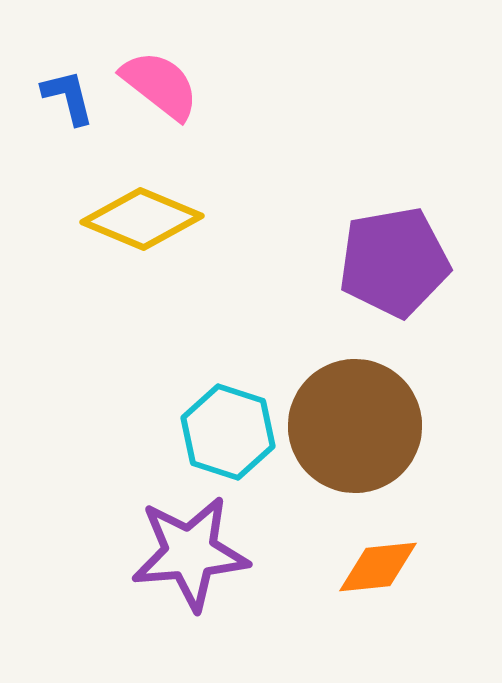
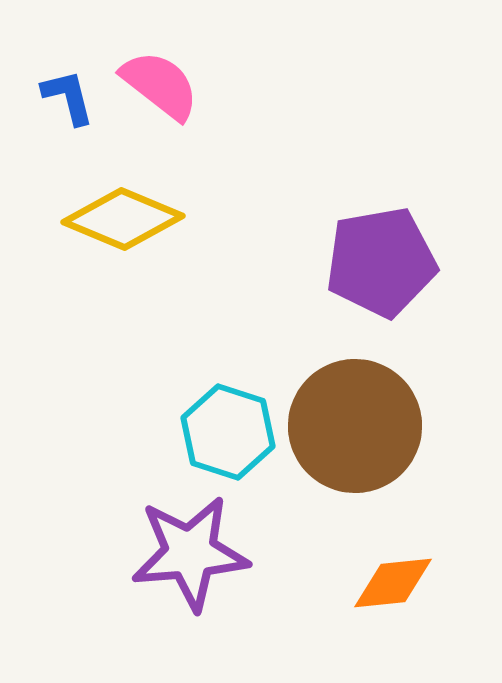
yellow diamond: moved 19 px left
purple pentagon: moved 13 px left
orange diamond: moved 15 px right, 16 px down
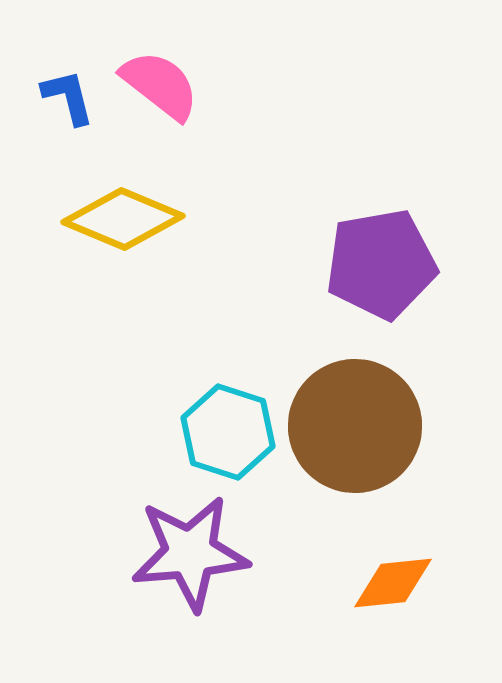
purple pentagon: moved 2 px down
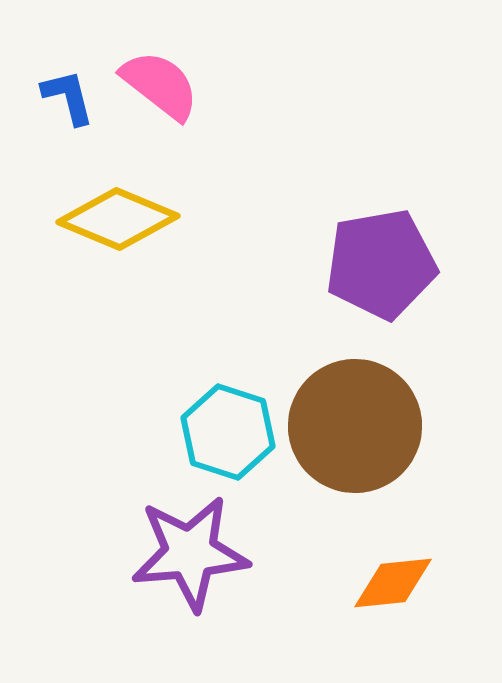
yellow diamond: moved 5 px left
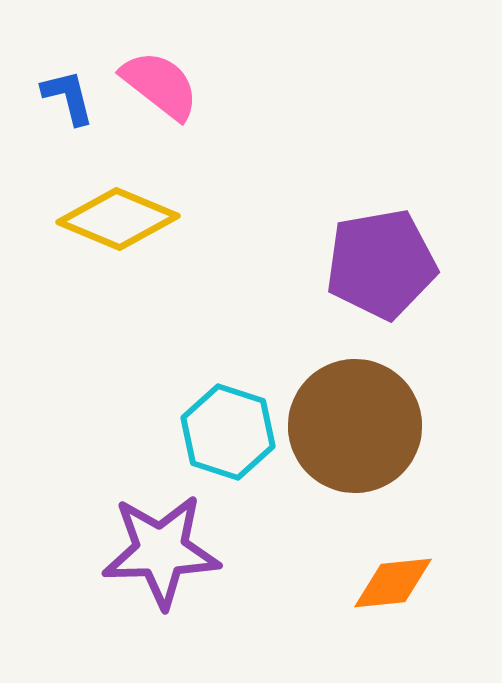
purple star: moved 29 px left, 2 px up; rotated 3 degrees clockwise
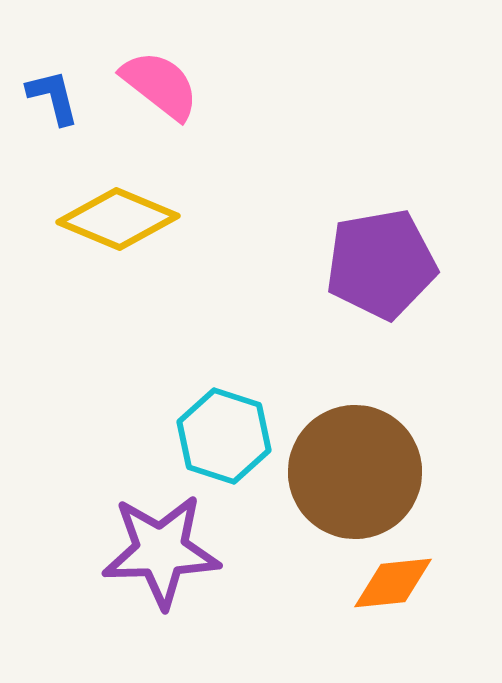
blue L-shape: moved 15 px left
brown circle: moved 46 px down
cyan hexagon: moved 4 px left, 4 px down
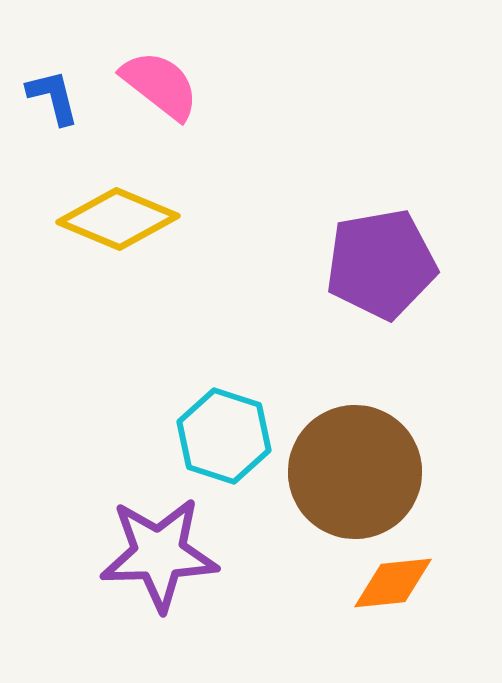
purple star: moved 2 px left, 3 px down
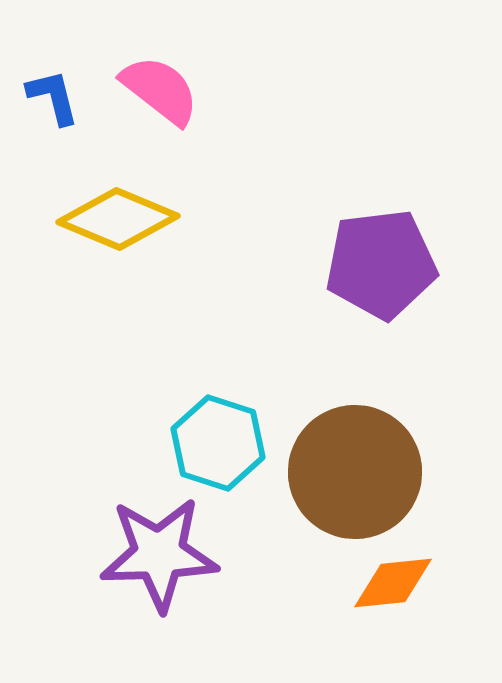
pink semicircle: moved 5 px down
purple pentagon: rotated 3 degrees clockwise
cyan hexagon: moved 6 px left, 7 px down
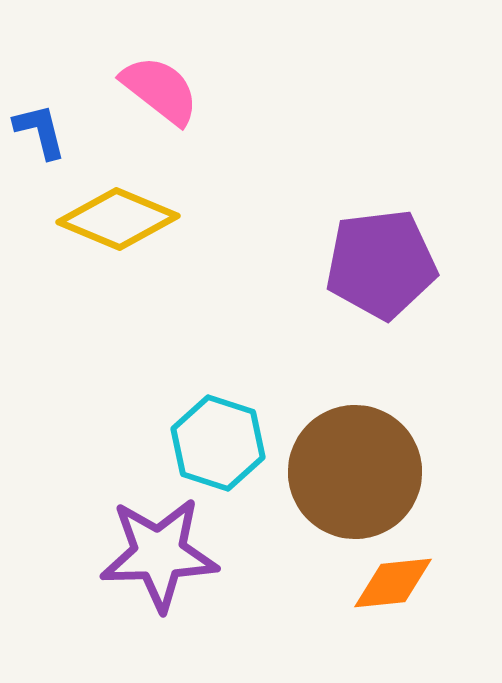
blue L-shape: moved 13 px left, 34 px down
